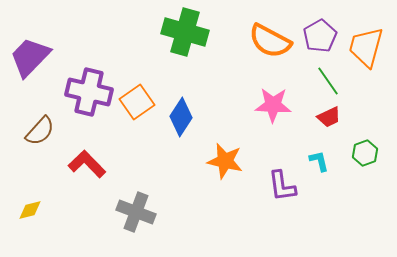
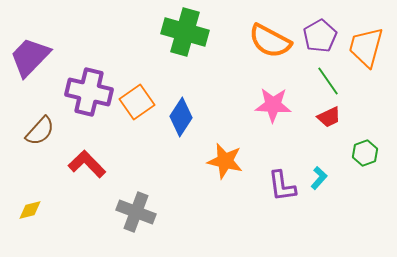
cyan L-shape: moved 17 px down; rotated 55 degrees clockwise
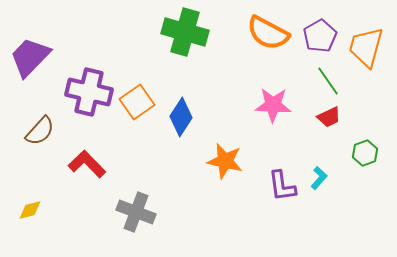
orange semicircle: moved 2 px left, 8 px up
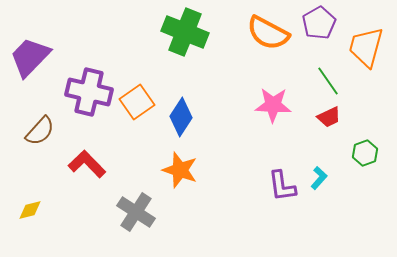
green cross: rotated 6 degrees clockwise
purple pentagon: moved 1 px left, 13 px up
orange star: moved 45 px left, 9 px down; rotated 6 degrees clockwise
gray cross: rotated 12 degrees clockwise
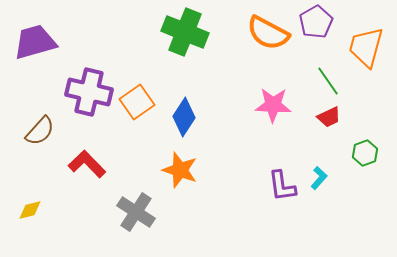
purple pentagon: moved 3 px left, 1 px up
purple trapezoid: moved 5 px right, 15 px up; rotated 30 degrees clockwise
blue diamond: moved 3 px right
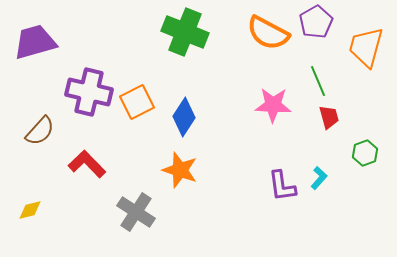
green line: moved 10 px left; rotated 12 degrees clockwise
orange square: rotated 8 degrees clockwise
red trapezoid: rotated 80 degrees counterclockwise
